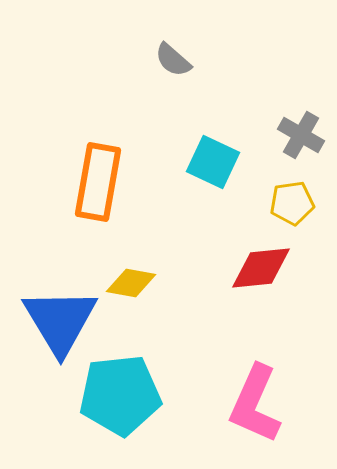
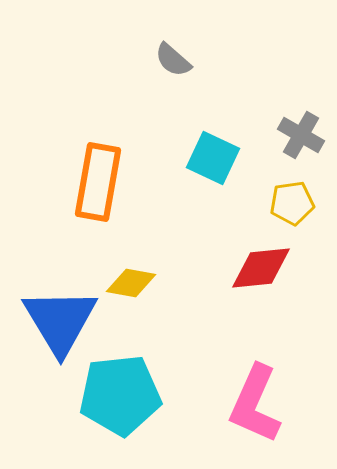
cyan square: moved 4 px up
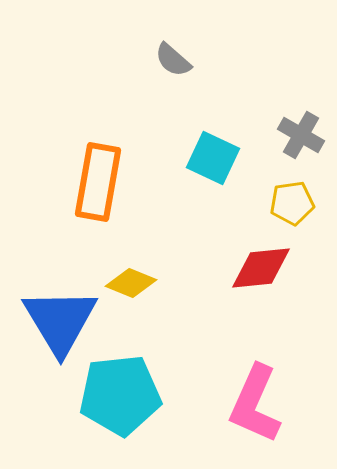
yellow diamond: rotated 12 degrees clockwise
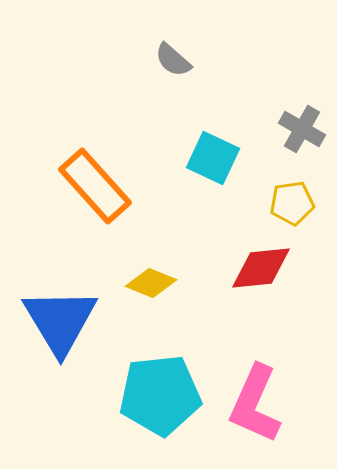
gray cross: moved 1 px right, 6 px up
orange rectangle: moved 3 px left, 4 px down; rotated 52 degrees counterclockwise
yellow diamond: moved 20 px right
cyan pentagon: moved 40 px right
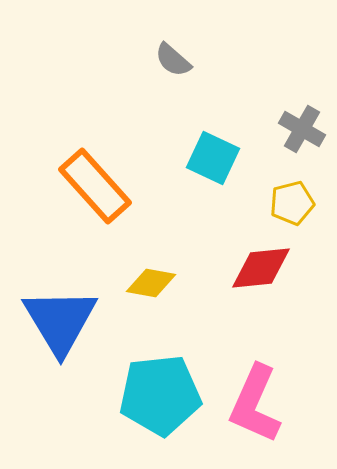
yellow pentagon: rotated 6 degrees counterclockwise
yellow diamond: rotated 12 degrees counterclockwise
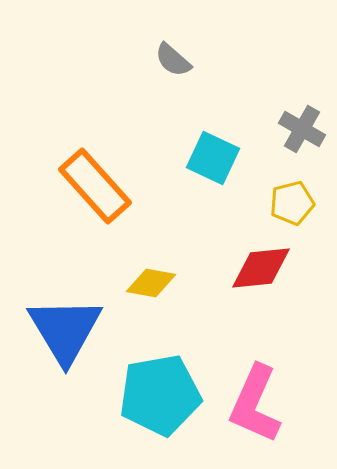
blue triangle: moved 5 px right, 9 px down
cyan pentagon: rotated 4 degrees counterclockwise
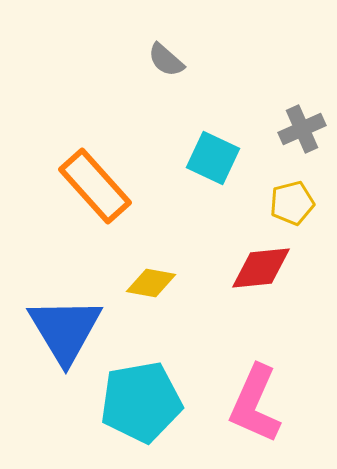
gray semicircle: moved 7 px left
gray cross: rotated 36 degrees clockwise
cyan pentagon: moved 19 px left, 7 px down
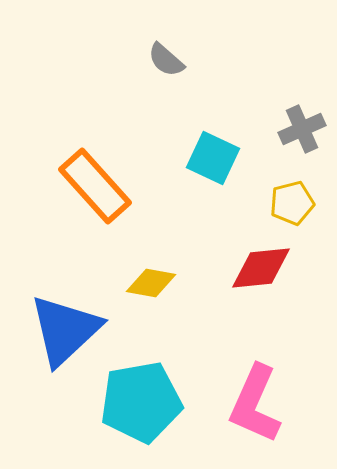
blue triangle: rotated 18 degrees clockwise
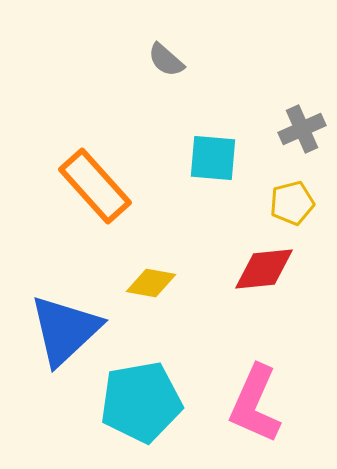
cyan square: rotated 20 degrees counterclockwise
red diamond: moved 3 px right, 1 px down
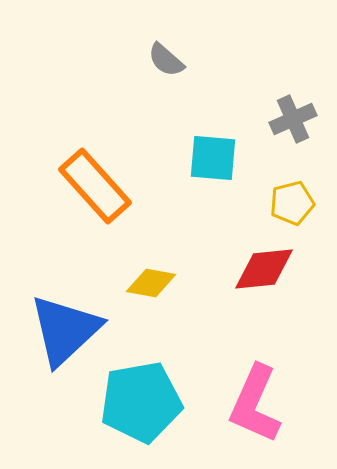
gray cross: moved 9 px left, 10 px up
